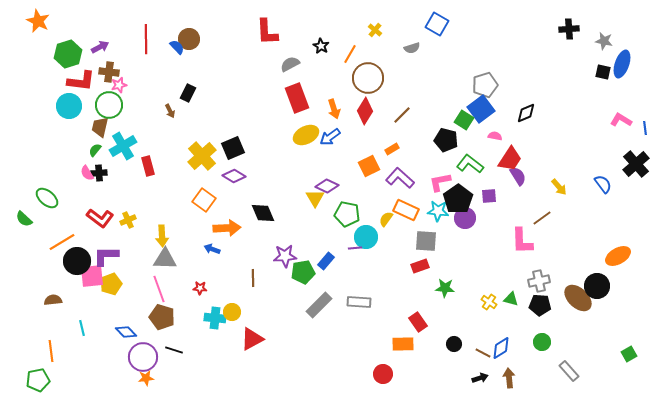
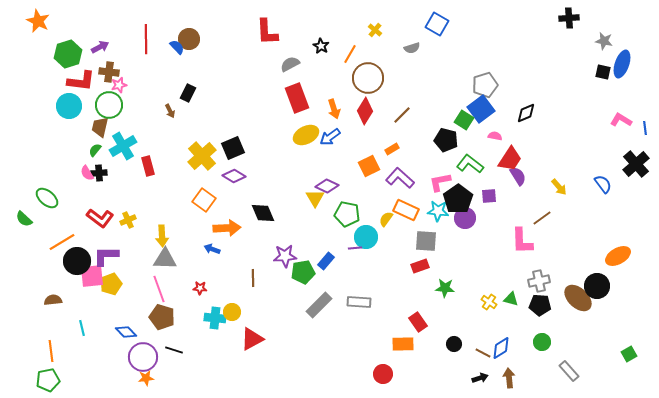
black cross at (569, 29): moved 11 px up
green pentagon at (38, 380): moved 10 px right
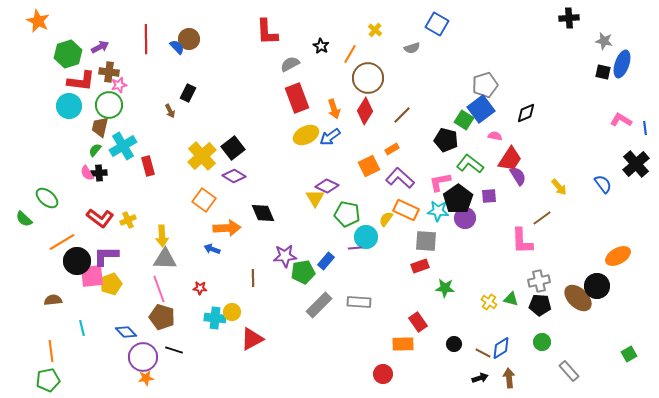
black square at (233, 148): rotated 15 degrees counterclockwise
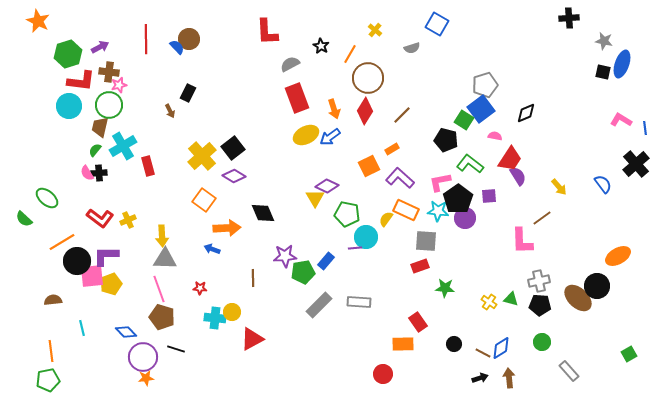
black line at (174, 350): moved 2 px right, 1 px up
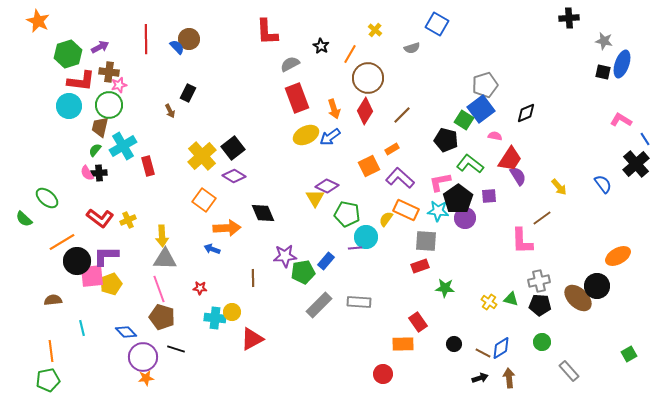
blue line at (645, 128): moved 11 px down; rotated 24 degrees counterclockwise
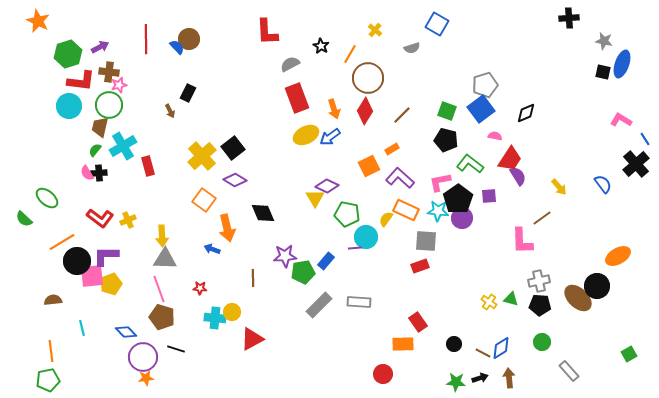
green square at (464, 120): moved 17 px left, 9 px up; rotated 12 degrees counterclockwise
purple diamond at (234, 176): moved 1 px right, 4 px down
purple circle at (465, 218): moved 3 px left
orange arrow at (227, 228): rotated 80 degrees clockwise
green star at (445, 288): moved 11 px right, 94 px down
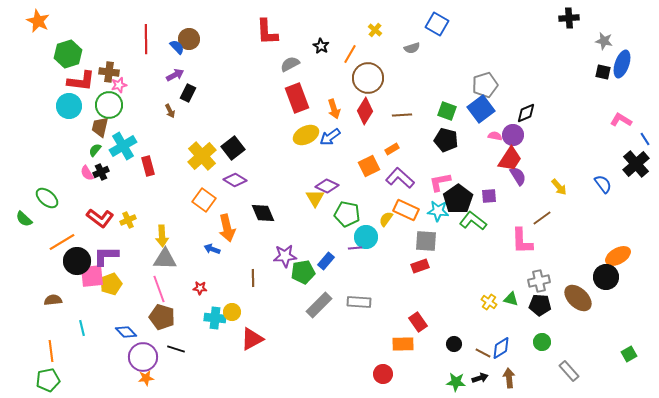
purple arrow at (100, 47): moved 75 px right, 28 px down
brown line at (402, 115): rotated 42 degrees clockwise
green L-shape at (470, 164): moved 3 px right, 57 px down
black cross at (99, 173): moved 2 px right, 1 px up; rotated 21 degrees counterclockwise
purple circle at (462, 218): moved 51 px right, 83 px up
black circle at (597, 286): moved 9 px right, 9 px up
